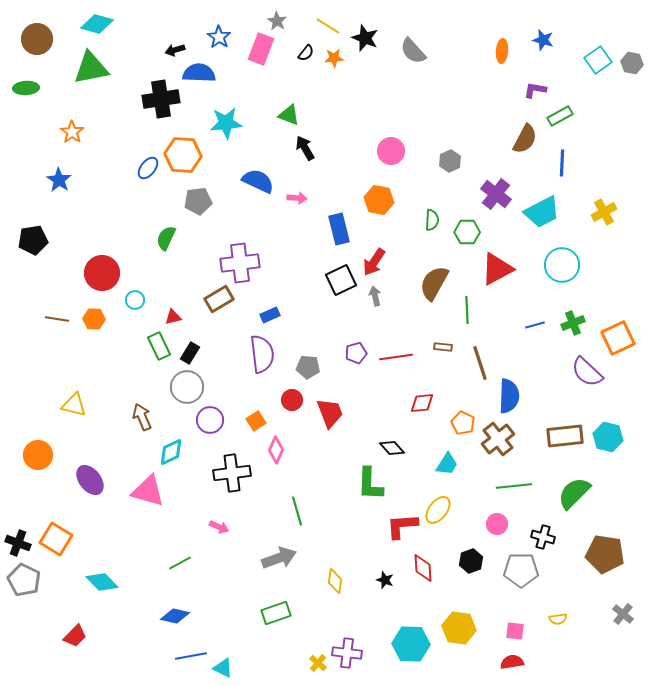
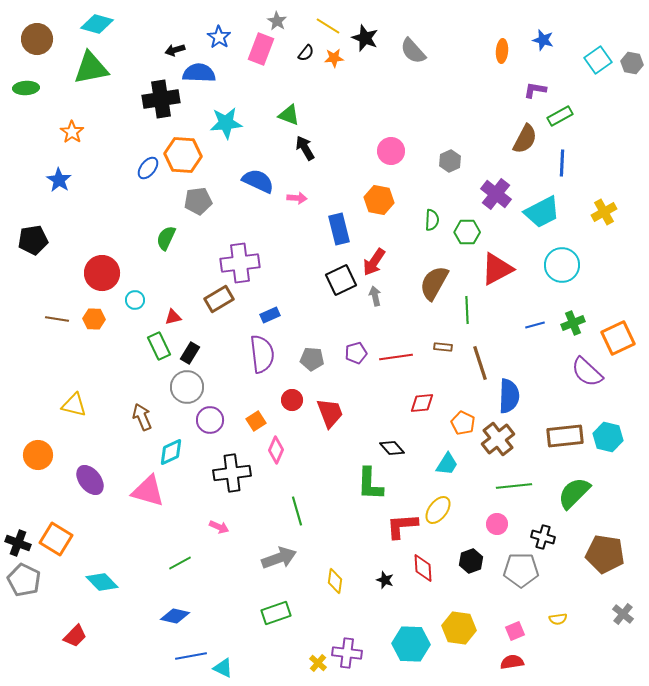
gray pentagon at (308, 367): moved 4 px right, 8 px up
pink square at (515, 631): rotated 30 degrees counterclockwise
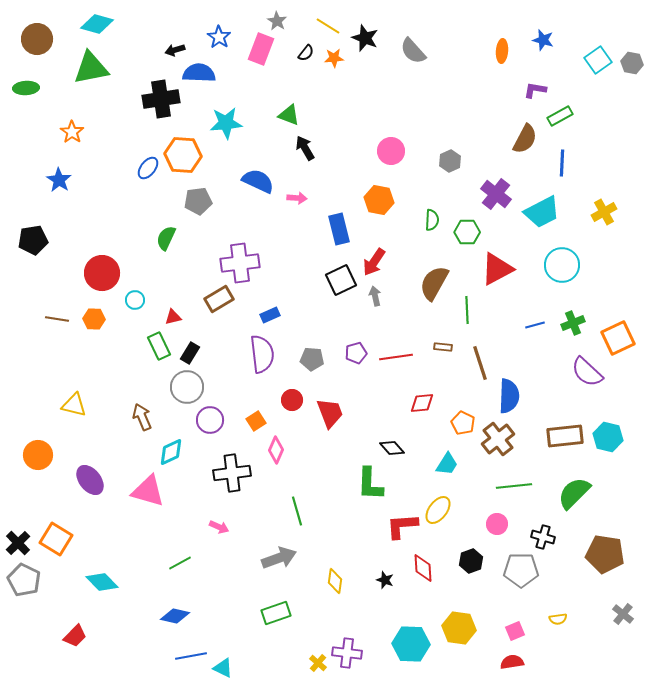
black cross at (18, 543): rotated 25 degrees clockwise
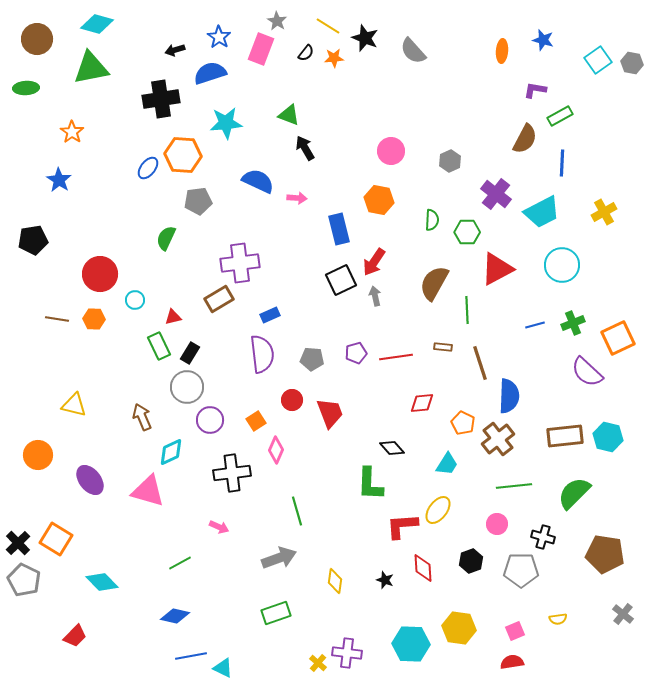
blue semicircle at (199, 73): moved 11 px right; rotated 20 degrees counterclockwise
red circle at (102, 273): moved 2 px left, 1 px down
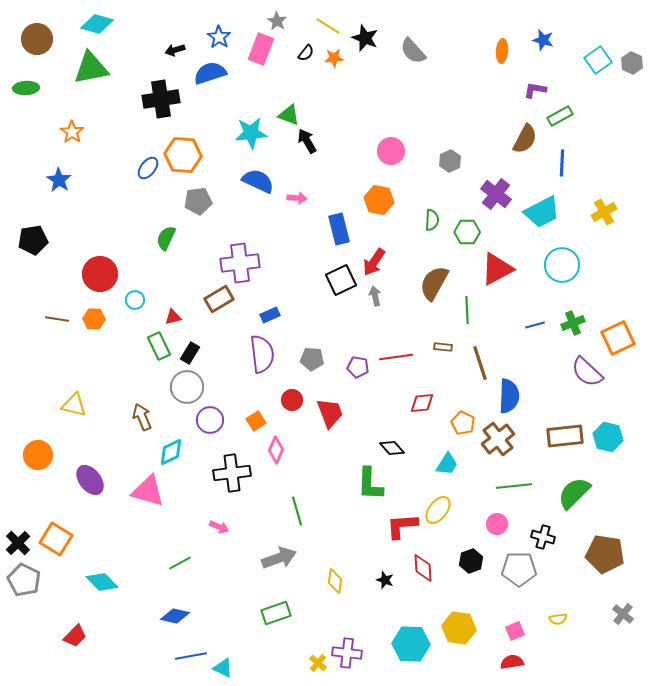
gray hexagon at (632, 63): rotated 15 degrees clockwise
cyan star at (226, 123): moved 25 px right, 10 px down
black arrow at (305, 148): moved 2 px right, 7 px up
purple pentagon at (356, 353): moved 2 px right, 14 px down; rotated 25 degrees clockwise
gray pentagon at (521, 570): moved 2 px left, 1 px up
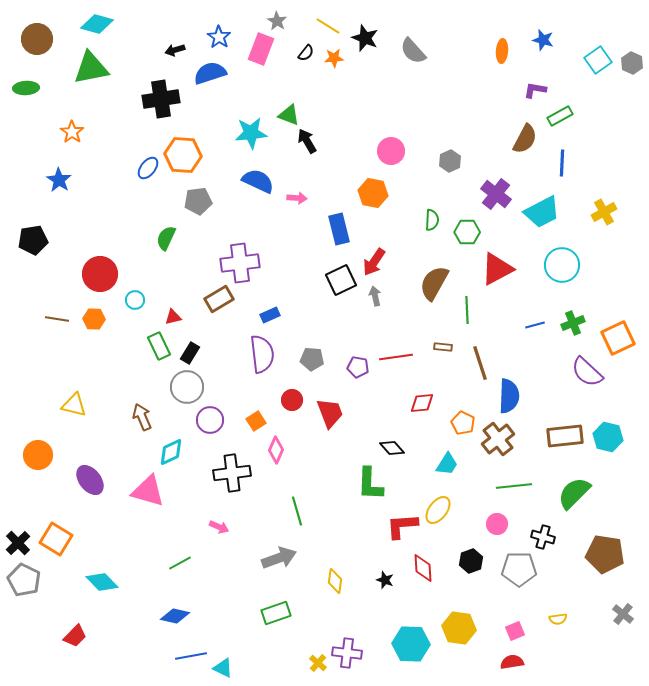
orange hexagon at (379, 200): moved 6 px left, 7 px up
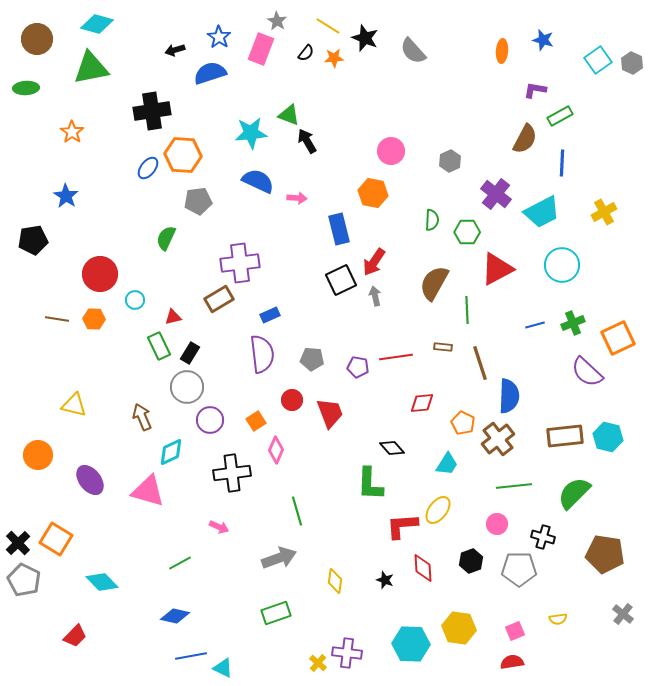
black cross at (161, 99): moved 9 px left, 12 px down
blue star at (59, 180): moved 7 px right, 16 px down
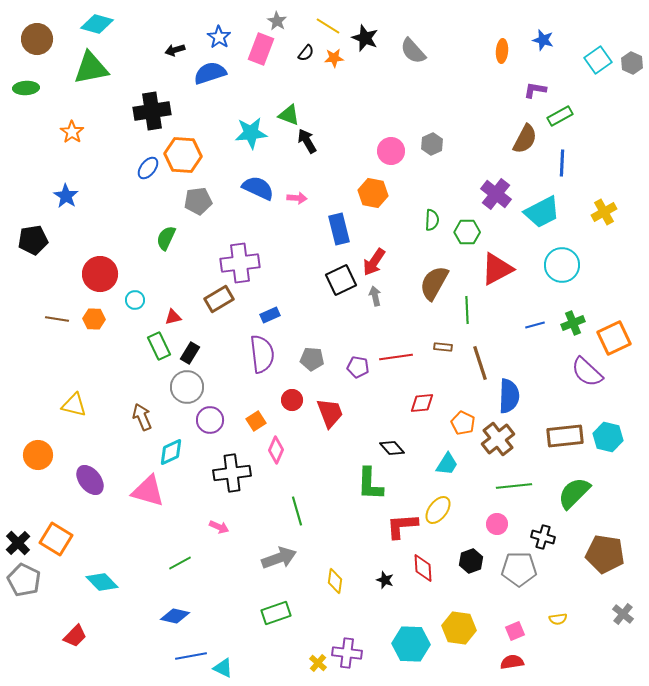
gray hexagon at (450, 161): moved 18 px left, 17 px up
blue semicircle at (258, 181): moved 7 px down
orange square at (618, 338): moved 4 px left
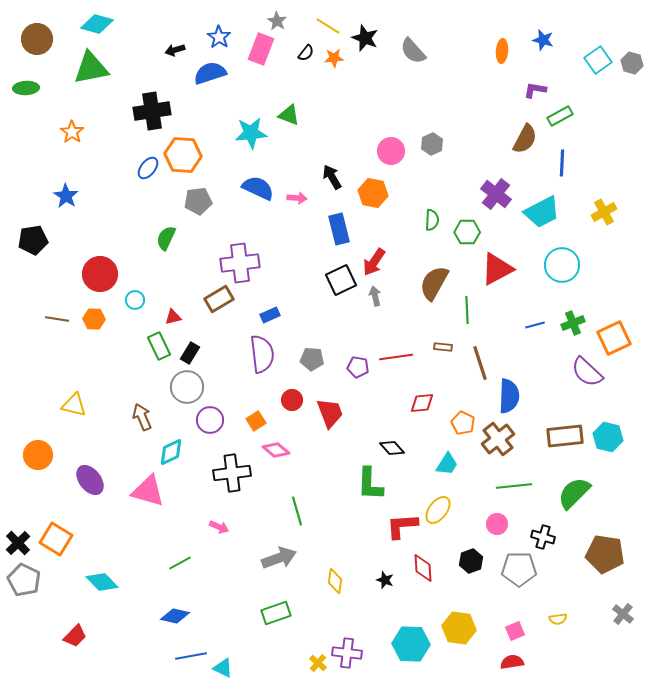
gray hexagon at (632, 63): rotated 10 degrees counterclockwise
black arrow at (307, 141): moved 25 px right, 36 px down
pink diamond at (276, 450): rotated 72 degrees counterclockwise
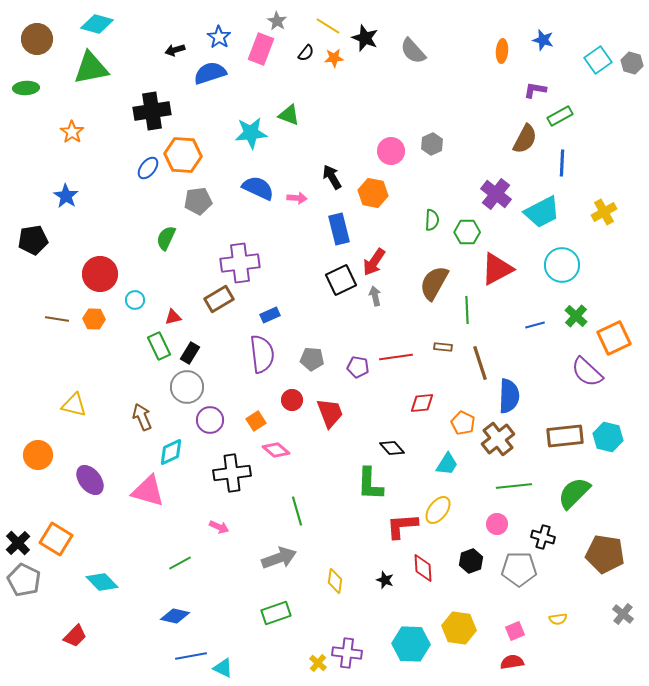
green cross at (573, 323): moved 3 px right, 7 px up; rotated 25 degrees counterclockwise
